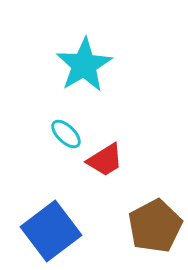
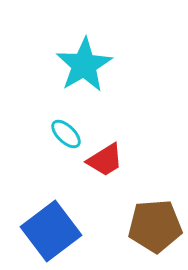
brown pentagon: rotated 24 degrees clockwise
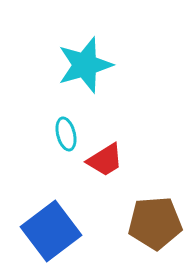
cyan star: moved 1 px right; rotated 14 degrees clockwise
cyan ellipse: rotated 32 degrees clockwise
brown pentagon: moved 3 px up
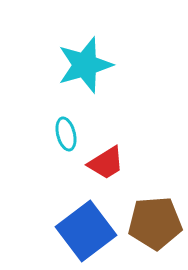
red trapezoid: moved 1 px right, 3 px down
blue square: moved 35 px right
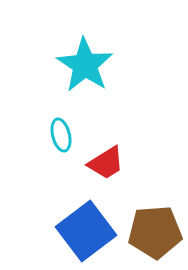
cyan star: rotated 22 degrees counterclockwise
cyan ellipse: moved 5 px left, 1 px down
brown pentagon: moved 9 px down
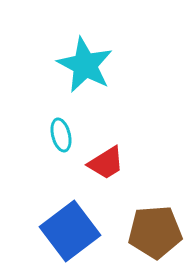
cyan star: rotated 6 degrees counterclockwise
blue square: moved 16 px left
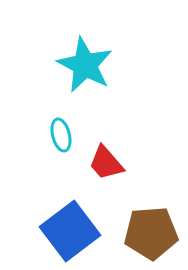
red trapezoid: rotated 81 degrees clockwise
brown pentagon: moved 4 px left, 1 px down
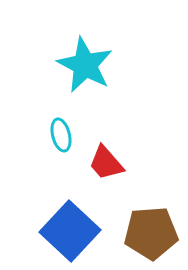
blue square: rotated 10 degrees counterclockwise
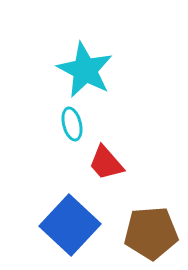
cyan star: moved 5 px down
cyan ellipse: moved 11 px right, 11 px up
blue square: moved 6 px up
